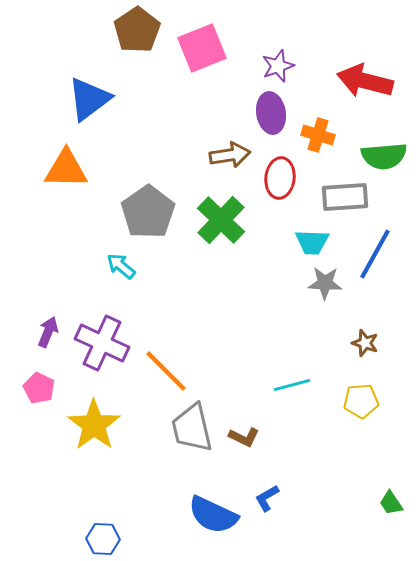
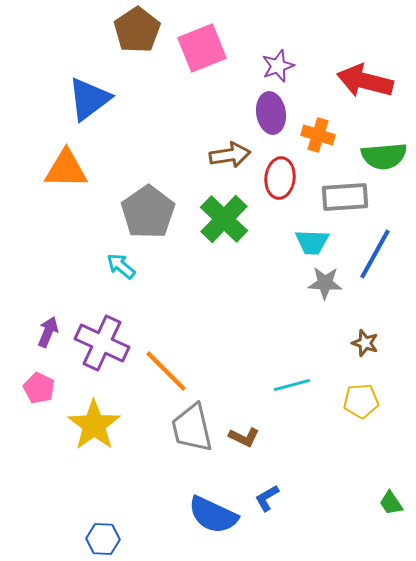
green cross: moved 3 px right, 1 px up
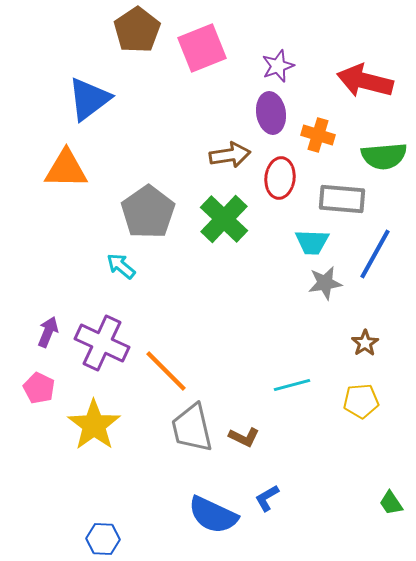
gray rectangle: moved 3 px left, 2 px down; rotated 9 degrees clockwise
gray star: rotated 12 degrees counterclockwise
brown star: rotated 20 degrees clockwise
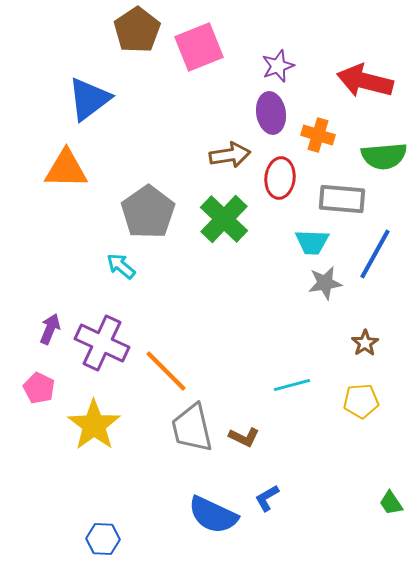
pink square: moved 3 px left, 1 px up
purple arrow: moved 2 px right, 3 px up
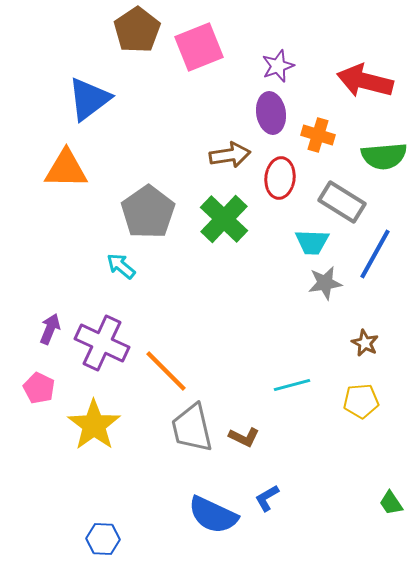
gray rectangle: moved 3 px down; rotated 27 degrees clockwise
brown star: rotated 12 degrees counterclockwise
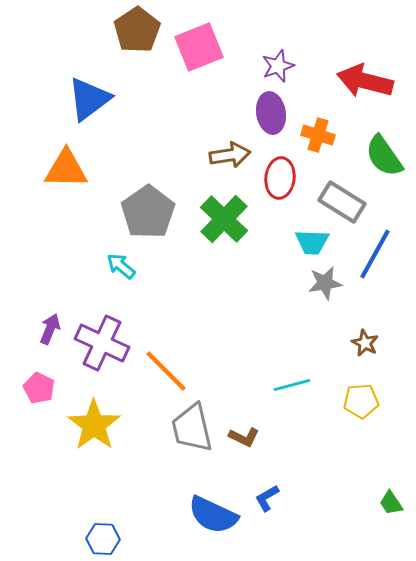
green semicircle: rotated 60 degrees clockwise
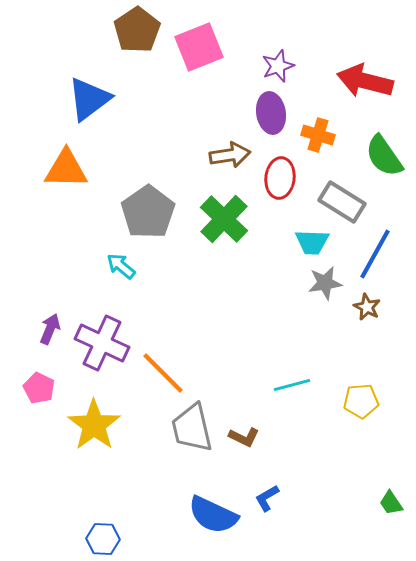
brown star: moved 2 px right, 36 px up
orange line: moved 3 px left, 2 px down
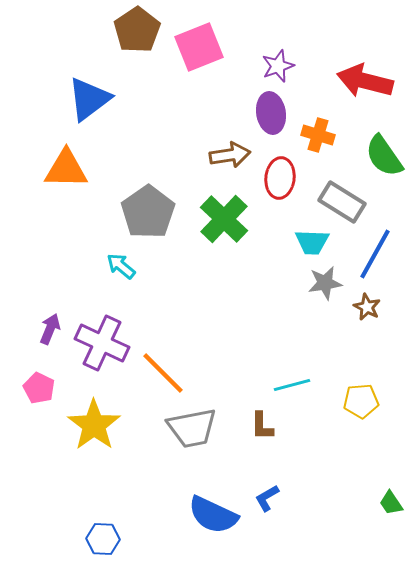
gray trapezoid: rotated 88 degrees counterclockwise
brown L-shape: moved 18 px right, 11 px up; rotated 64 degrees clockwise
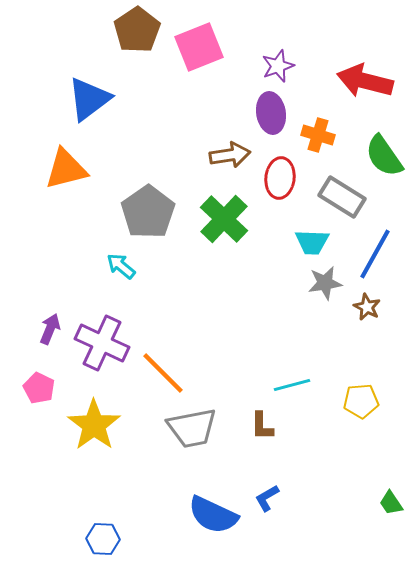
orange triangle: rotated 15 degrees counterclockwise
gray rectangle: moved 5 px up
